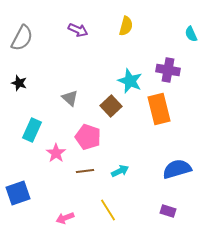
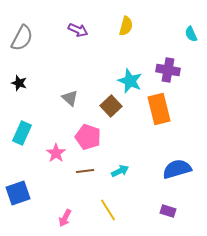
cyan rectangle: moved 10 px left, 3 px down
pink arrow: rotated 42 degrees counterclockwise
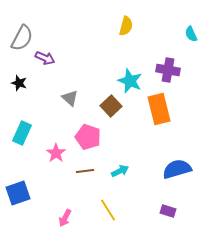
purple arrow: moved 33 px left, 28 px down
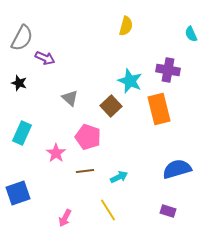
cyan arrow: moved 1 px left, 6 px down
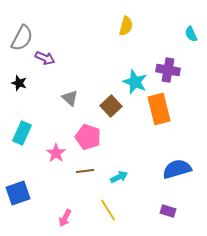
cyan star: moved 5 px right, 1 px down
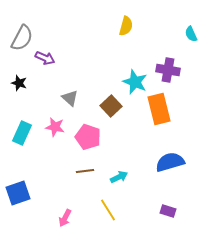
pink star: moved 1 px left, 26 px up; rotated 24 degrees counterclockwise
blue semicircle: moved 7 px left, 7 px up
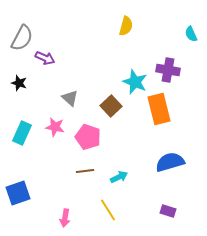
pink arrow: rotated 18 degrees counterclockwise
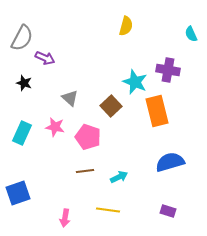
black star: moved 5 px right
orange rectangle: moved 2 px left, 2 px down
yellow line: rotated 50 degrees counterclockwise
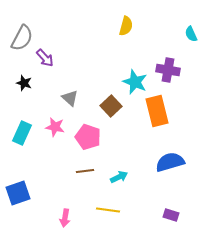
purple arrow: rotated 24 degrees clockwise
purple rectangle: moved 3 px right, 4 px down
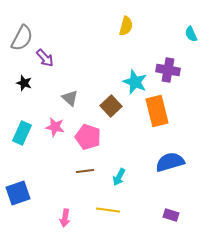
cyan arrow: rotated 144 degrees clockwise
